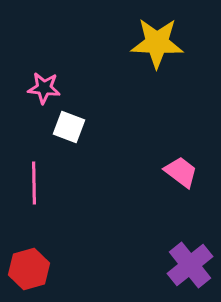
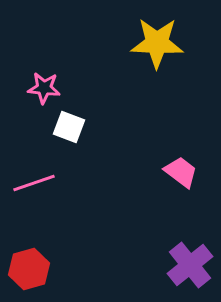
pink line: rotated 72 degrees clockwise
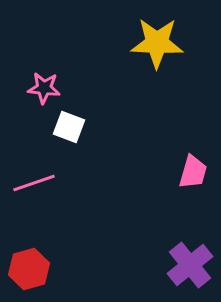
pink trapezoid: moved 12 px right; rotated 69 degrees clockwise
